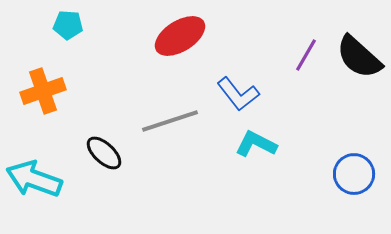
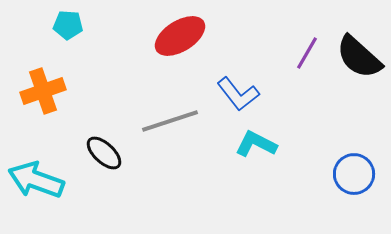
purple line: moved 1 px right, 2 px up
cyan arrow: moved 2 px right, 1 px down
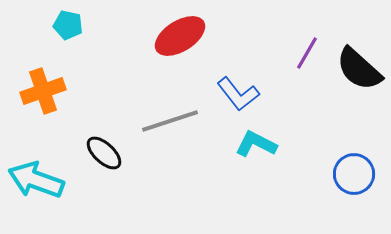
cyan pentagon: rotated 8 degrees clockwise
black semicircle: moved 12 px down
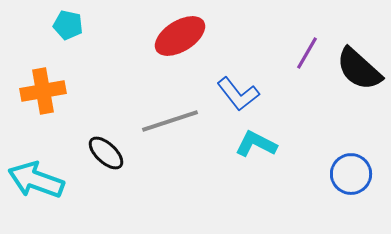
orange cross: rotated 9 degrees clockwise
black ellipse: moved 2 px right
blue circle: moved 3 px left
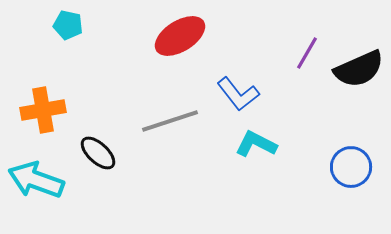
black semicircle: rotated 66 degrees counterclockwise
orange cross: moved 19 px down
black ellipse: moved 8 px left
blue circle: moved 7 px up
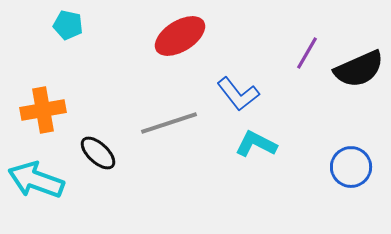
gray line: moved 1 px left, 2 px down
